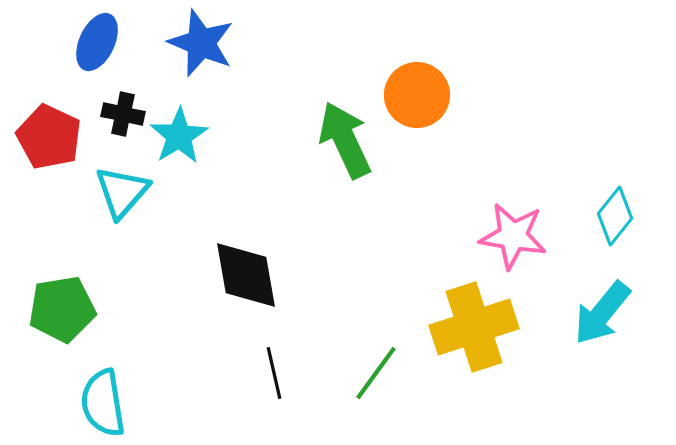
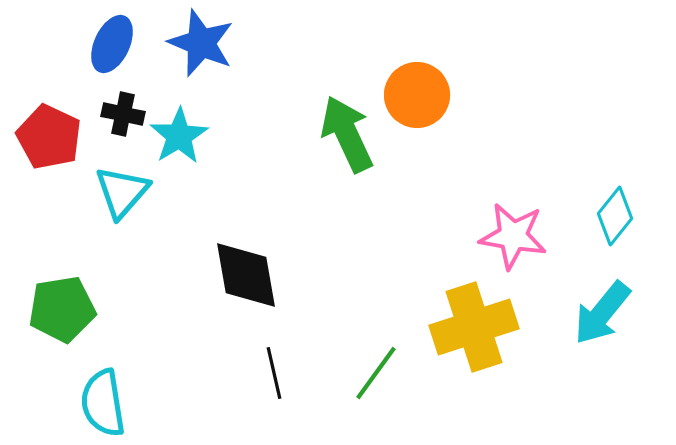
blue ellipse: moved 15 px right, 2 px down
green arrow: moved 2 px right, 6 px up
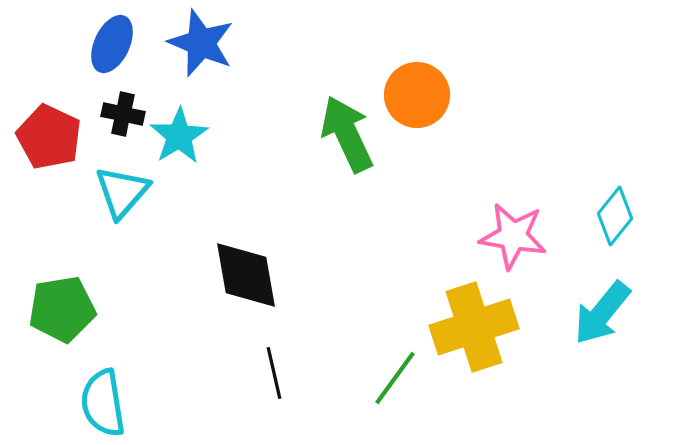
green line: moved 19 px right, 5 px down
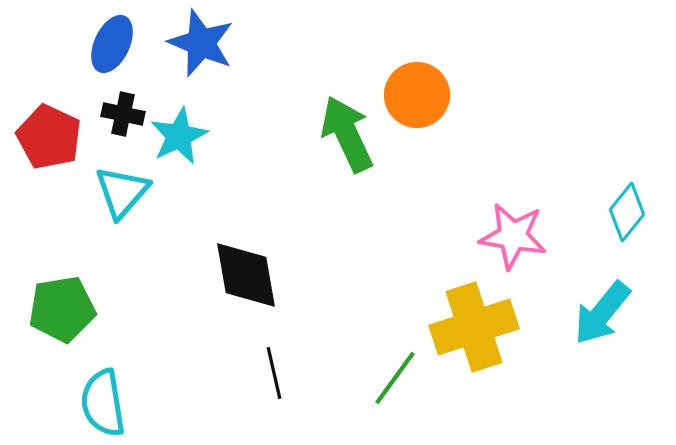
cyan star: rotated 6 degrees clockwise
cyan diamond: moved 12 px right, 4 px up
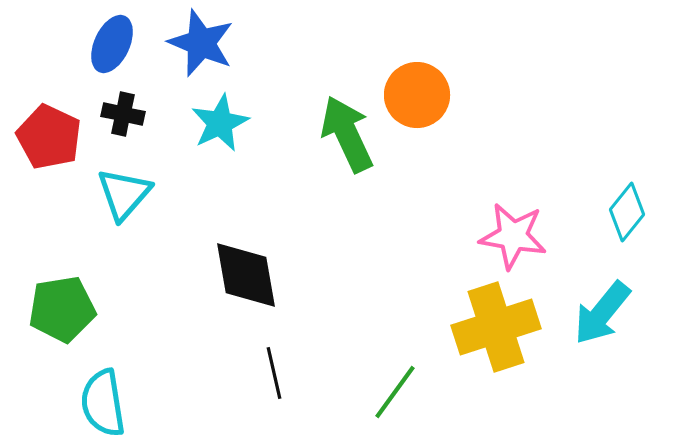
cyan star: moved 41 px right, 13 px up
cyan triangle: moved 2 px right, 2 px down
yellow cross: moved 22 px right
green line: moved 14 px down
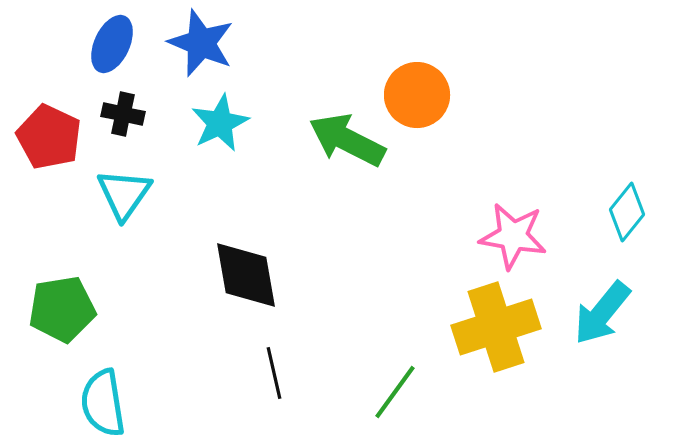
green arrow: moved 6 px down; rotated 38 degrees counterclockwise
cyan triangle: rotated 6 degrees counterclockwise
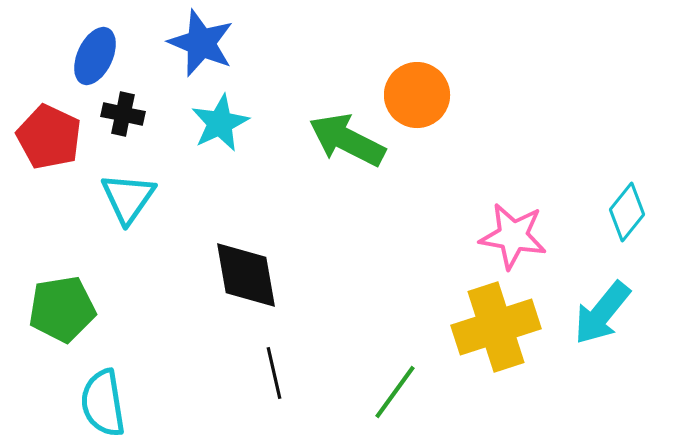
blue ellipse: moved 17 px left, 12 px down
cyan triangle: moved 4 px right, 4 px down
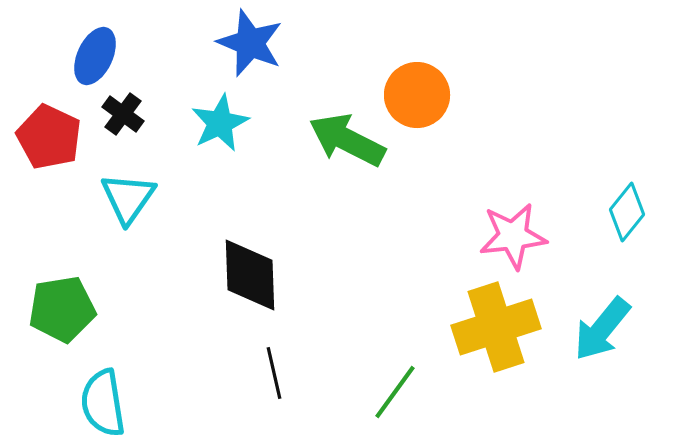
blue star: moved 49 px right
black cross: rotated 24 degrees clockwise
pink star: rotated 16 degrees counterclockwise
black diamond: moved 4 px right; rotated 8 degrees clockwise
cyan arrow: moved 16 px down
